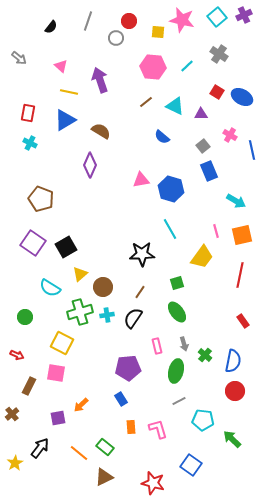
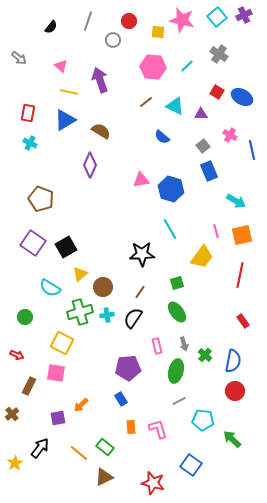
gray circle at (116, 38): moved 3 px left, 2 px down
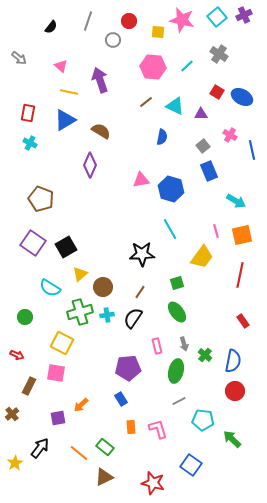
blue semicircle at (162, 137): rotated 119 degrees counterclockwise
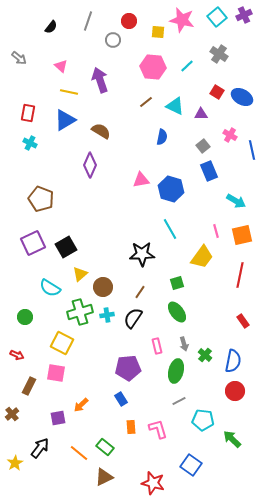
purple square at (33, 243): rotated 30 degrees clockwise
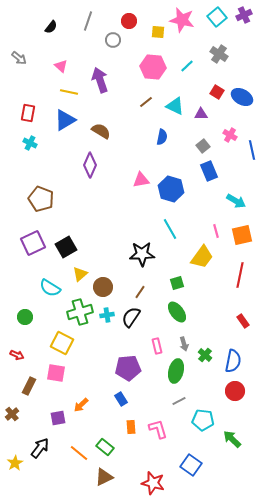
black semicircle at (133, 318): moved 2 px left, 1 px up
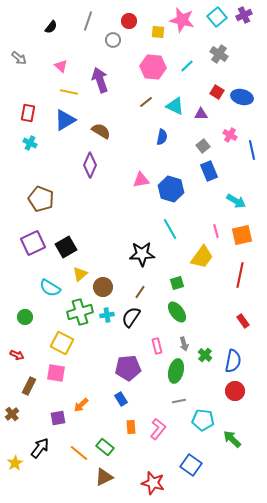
blue ellipse at (242, 97): rotated 15 degrees counterclockwise
gray line at (179, 401): rotated 16 degrees clockwise
pink L-shape at (158, 429): rotated 55 degrees clockwise
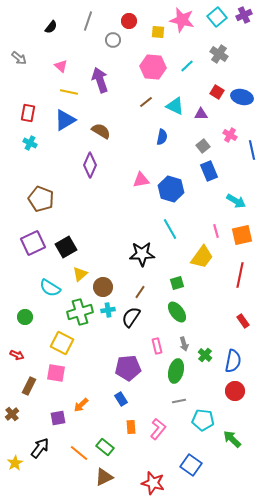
cyan cross at (107, 315): moved 1 px right, 5 px up
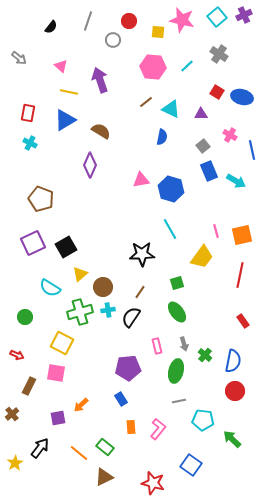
cyan triangle at (175, 106): moved 4 px left, 3 px down
cyan arrow at (236, 201): moved 20 px up
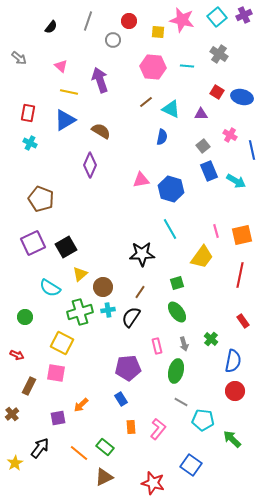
cyan line at (187, 66): rotated 48 degrees clockwise
green cross at (205, 355): moved 6 px right, 16 px up
gray line at (179, 401): moved 2 px right, 1 px down; rotated 40 degrees clockwise
